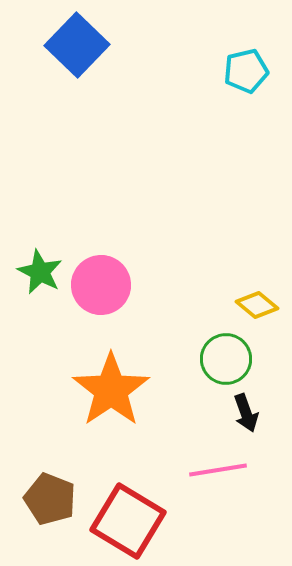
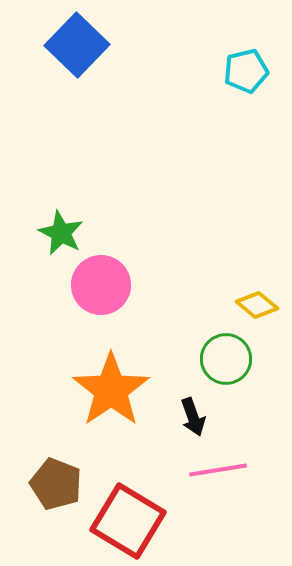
green star: moved 21 px right, 39 px up
black arrow: moved 53 px left, 4 px down
brown pentagon: moved 6 px right, 15 px up
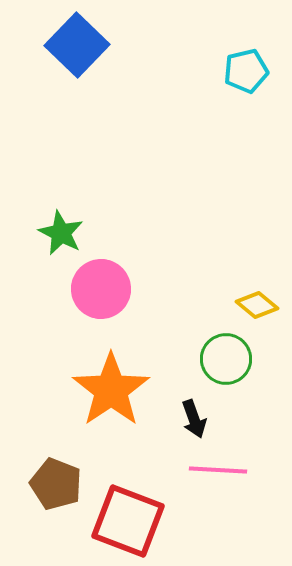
pink circle: moved 4 px down
black arrow: moved 1 px right, 2 px down
pink line: rotated 12 degrees clockwise
red square: rotated 10 degrees counterclockwise
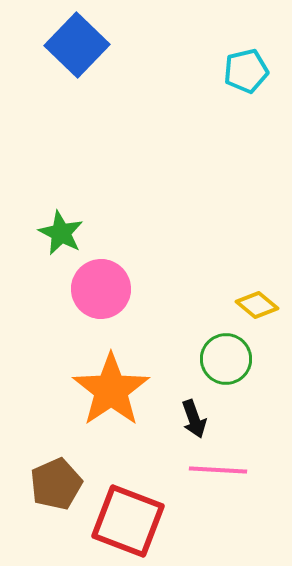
brown pentagon: rotated 27 degrees clockwise
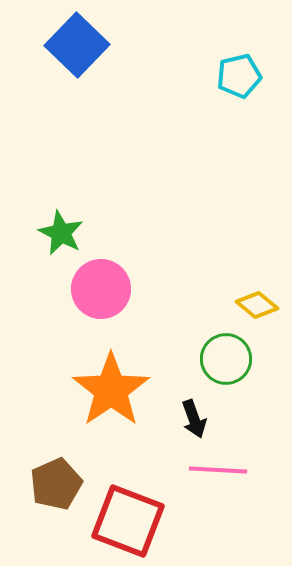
cyan pentagon: moved 7 px left, 5 px down
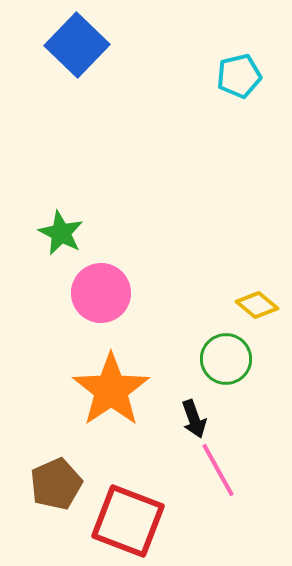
pink circle: moved 4 px down
pink line: rotated 58 degrees clockwise
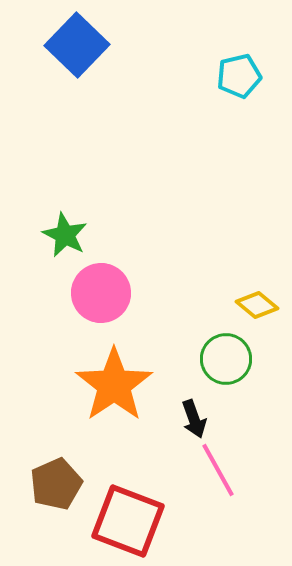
green star: moved 4 px right, 2 px down
orange star: moved 3 px right, 5 px up
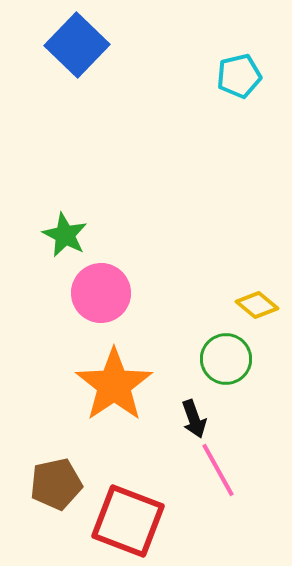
brown pentagon: rotated 12 degrees clockwise
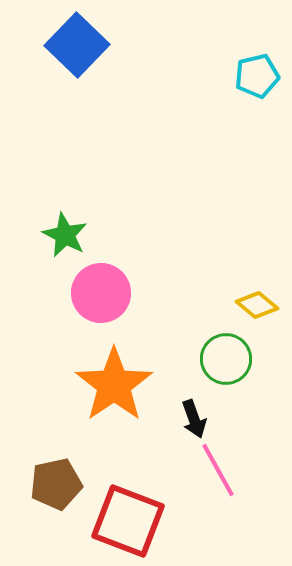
cyan pentagon: moved 18 px right
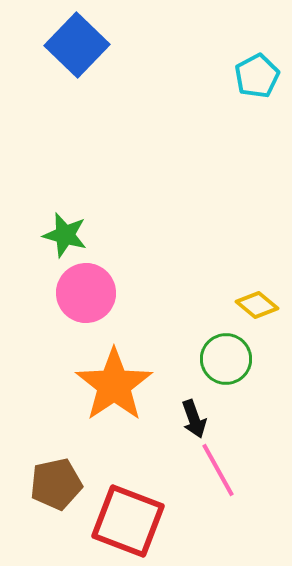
cyan pentagon: rotated 15 degrees counterclockwise
green star: rotated 12 degrees counterclockwise
pink circle: moved 15 px left
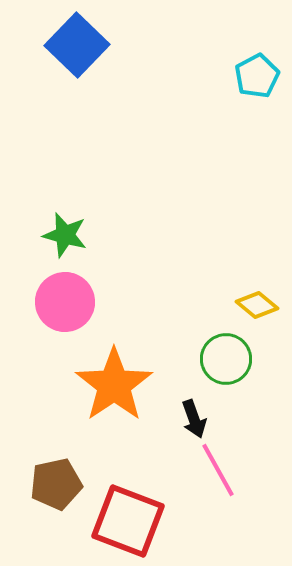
pink circle: moved 21 px left, 9 px down
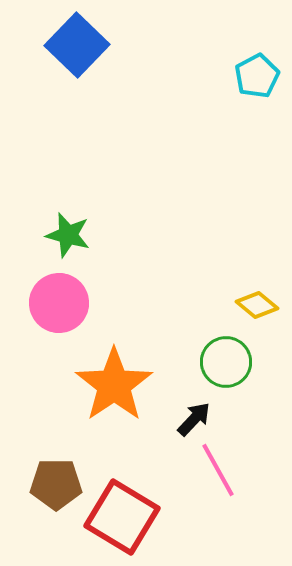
green star: moved 3 px right
pink circle: moved 6 px left, 1 px down
green circle: moved 3 px down
black arrow: rotated 117 degrees counterclockwise
brown pentagon: rotated 12 degrees clockwise
red square: moved 6 px left, 4 px up; rotated 10 degrees clockwise
